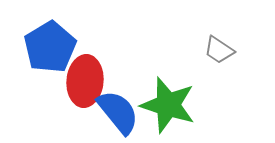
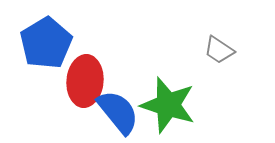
blue pentagon: moved 4 px left, 4 px up
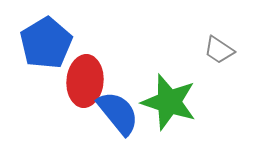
green star: moved 1 px right, 3 px up
blue semicircle: moved 1 px down
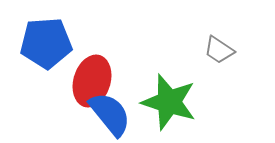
blue pentagon: rotated 27 degrees clockwise
red ellipse: moved 7 px right; rotated 12 degrees clockwise
blue semicircle: moved 8 px left, 1 px down
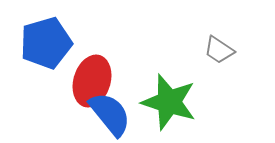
blue pentagon: rotated 12 degrees counterclockwise
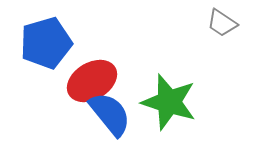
gray trapezoid: moved 3 px right, 27 px up
red ellipse: rotated 42 degrees clockwise
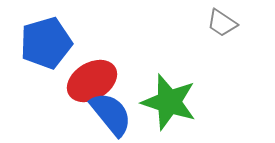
blue semicircle: moved 1 px right
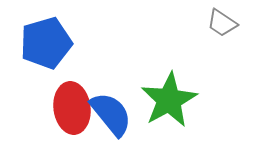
red ellipse: moved 20 px left, 27 px down; rotated 66 degrees counterclockwise
green star: moved 2 px up; rotated 26 degrees clockwise
